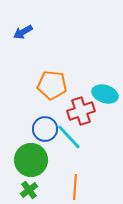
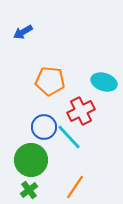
orange pentagon: moved 2 px left, 4 px up
cyan ellipse: moved 1 px left, 12 px up
red cross: rotated 8 degrees counterclockwise
blue circle: moved 1 px left, 2 px up
orange line: rotated 30 degrees clockwise
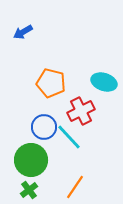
orange pentagon: moved 1 px right, 2 px down; rotated 8 degrees clockwise
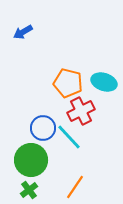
orange pentagon: moved 17 px right
blue circle: moved 1 px left, 1 px down
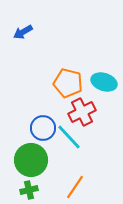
red cross: moved 1 px right, 1 px down
green cross: rotated 24 degrees clockwise
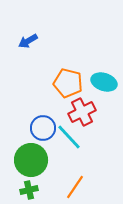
blue arrow: moved 5 px right, 9 px down
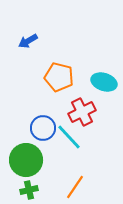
orange pentagon: moved 9 px left, 6 px up
green circle: moved 5 px left
